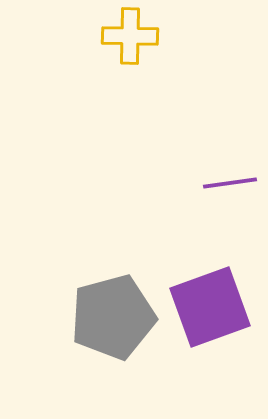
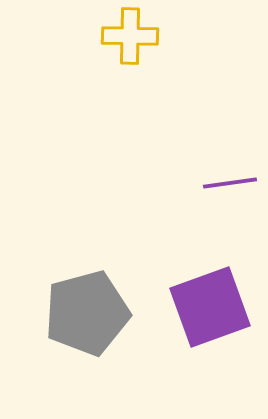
gray pentagon: moved 26 px left, 4 px up
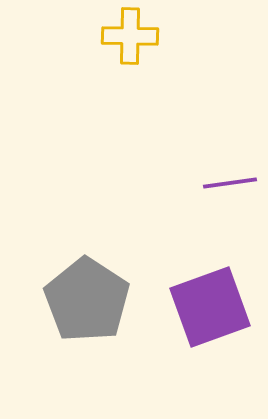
gray pentagon: moved 13 px up; rotated 24 degrees counterclockwise
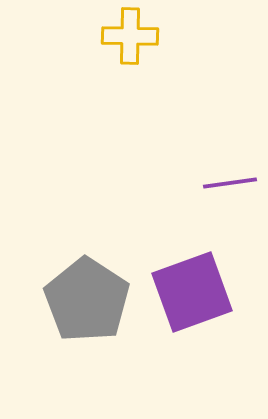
purple square: moved 18 px left, 15 px up
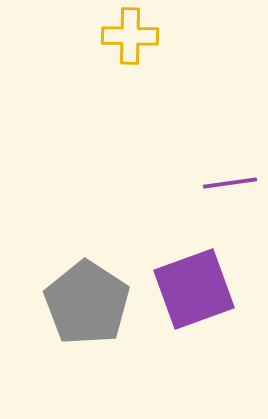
purple square: moved 2 px right, 3 px up
gray pentagon: moved 3 px down
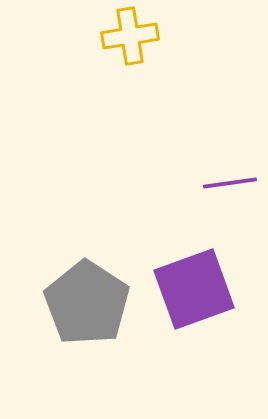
yellow cross: rotated 10 degrees counterclockwise
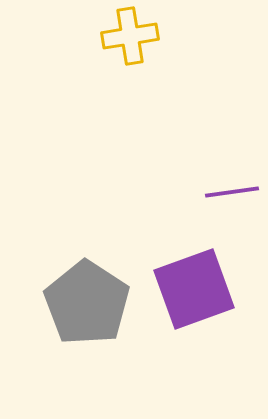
purple line: moved 2 px right, 9 px down
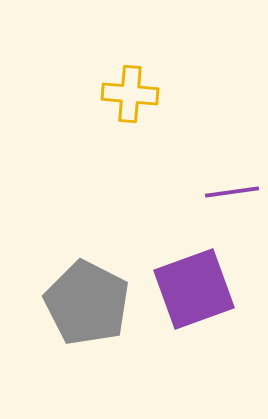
yellow cross: moved 58 px down; rotated 14 degrees clockwise
gray pentagon: rotated 6 degrees counterclockwise
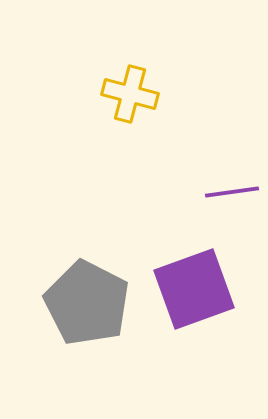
yellow cross: rotated 10 degrees clockwise
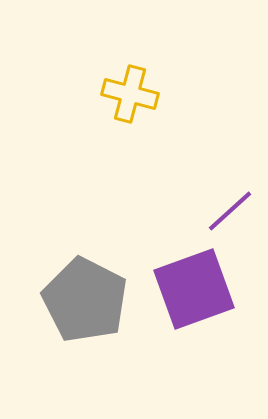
purple line: moved 2 px left, 19 px down; rotated 34 degrees counterclockwise
gray pentagon: moved 2 px left, 3 px up
